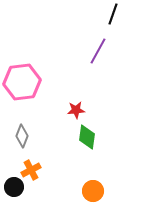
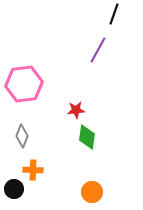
black line: moved 1 px right
purple line: moved 1 px up
pink hexagon: moved 2 px right, 2 px down
orange cross: moved 2 px right; rotated 30 degrees clockwise
black circle: moved 2 px down
orange circle: moved 1 px left, 1 px down
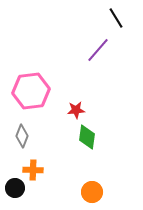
black line: moved 2 px right, 4 px down; rotated 50 degrees counterclockwise
purple line: rotated 12 degrees clockwise
pink hexagon: moved 7 px right, 7 px down
black circle: moved 1 px right, 1 px up
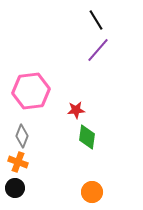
black line: moved 20 px left, 2 px down
orange cross: moved 15 px left, 8 px up; rotated 18 degrees clockwise
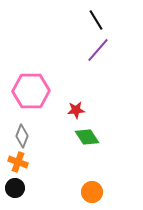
pink hexagon: rotated 6 degrees clockwise
green diamond: rotated 40 degrees counterclockwise
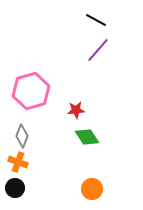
black line: rotated 30 degrees counterclockwise
pink hexagon: rotated 15 degrees counterclockwise
orange circle: moved 3 px up
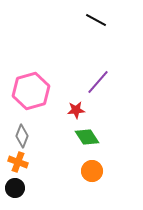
purple line: moved 32 px down
orange circle: moved 18 px up
